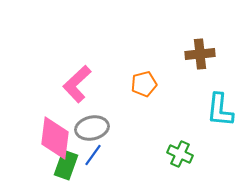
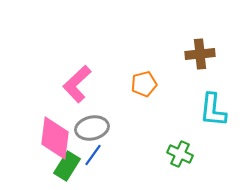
cyan L-shape: moved 7 px left
green rectangle: moved 1 px right, 1 px down; rotated 12 degrees clockwise
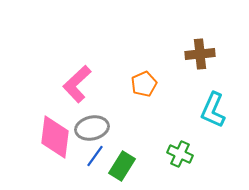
orange pentagon: rotated 10 degrees counterclockwise
cyan L-shape: rotated 18 degrees clockwise
pink diamond: moved 1 px up
blue line: moved 2 px right, 1 px down
green rectangle: moved 55 px right
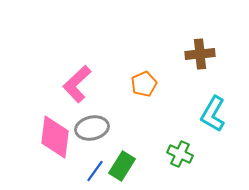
cyan L-shape: moved 4 px down; rotated 6 degrees clockwise
blue line: moved 15 px down
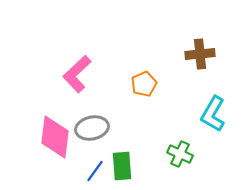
pink L-shape: moved 10 px up
green rectangle: rotated 36 degrees counterclockwise
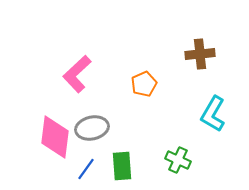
green cross: moved 2 px left, 6 px down
blue line: moved 9 px left, 2 px up
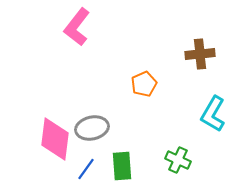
pink L-shape: moved 47 px up; rotated 9 degrees counterclockwise
pink diamond: moved 2 px down
